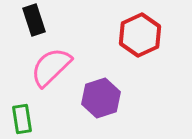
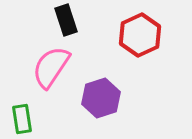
black rectangle: moved 32 px right
pink semicircle: rotated 12 degrees counterclockwise
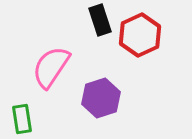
black rectangle: moved 34 px right
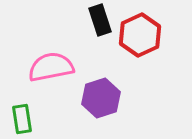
pink semicircle: rotated 45 degrees clockwise
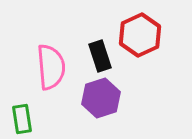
black rectangle: moved 36 px down
pink semicircle: rotated 96 degrees clockwise
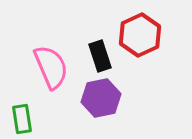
pink semicircle: rotated 18 degrees counterclockwise
purple hexagon: rotated 6 degrees clockwise
